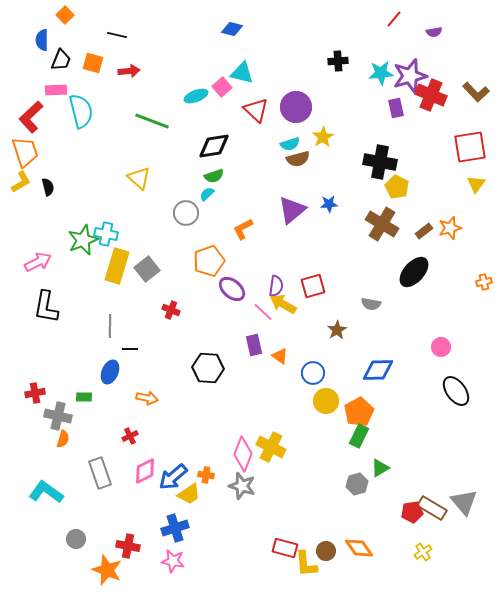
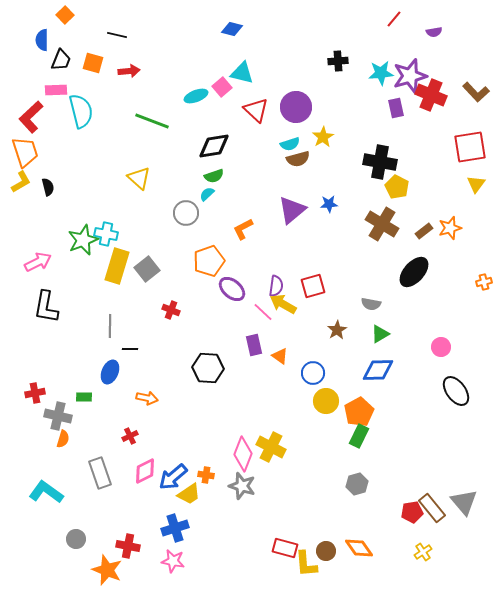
green triangle at (380, 468): moved 134 px up
brown rectangle at (432, 508): rotated 20 degrees clockwise
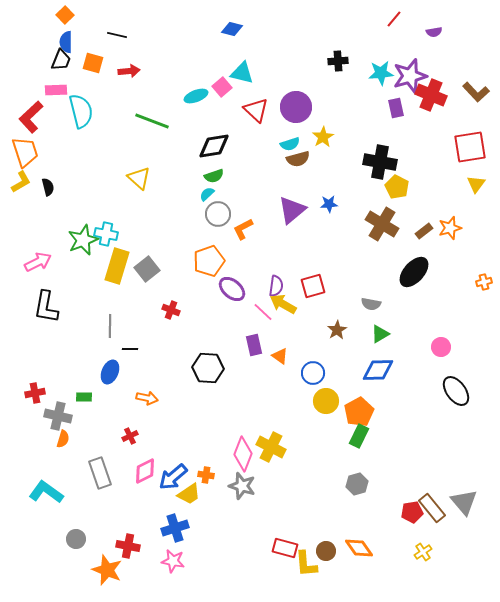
blue semicircle at (42, 40): moved 24 px right, 2 px down
gray circle at (186, 213): moved 32 px right, 1 px down
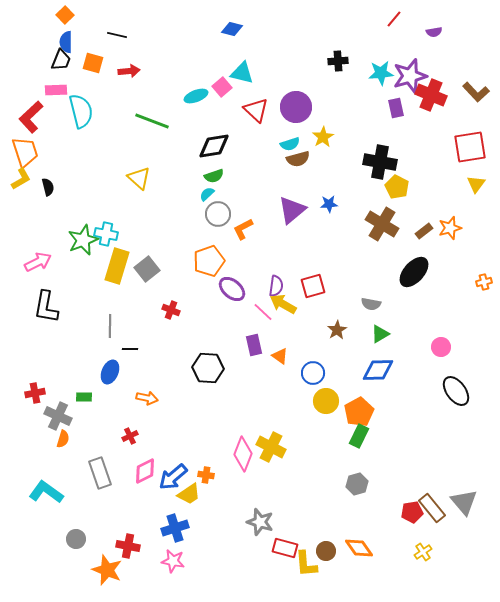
yellow L-shape at (21, 182): moved 3 px up
gray cross at (58, 416): rotated 12 degrees clockwise
gray star at (242, 486): moved 18 px right, 36 px down
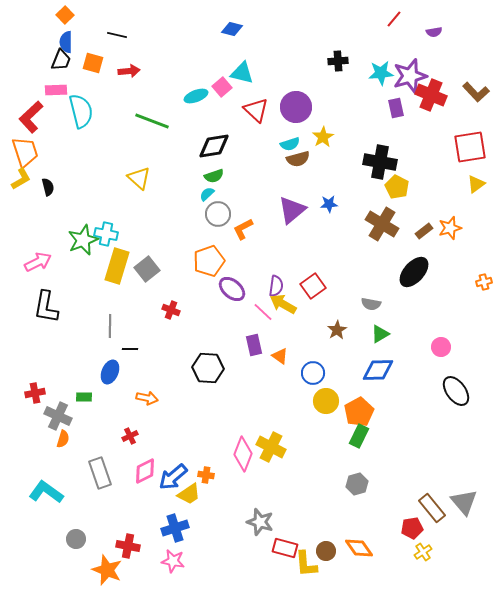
yellow triangle at (476, 184): rotated 18 degrees clockwise
red square at (313, 286): rotated 20 degrees counterclockwise
red pentagon at (412, 512): moved 16 px down
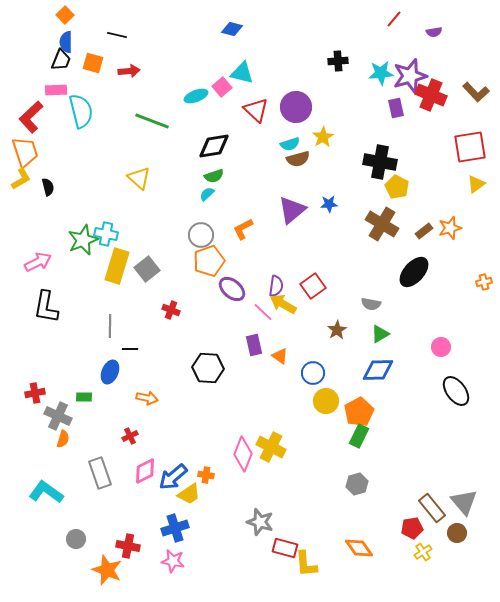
gray circle at (218, 214): moved 17 px left, 21 px down
brown circle at (326, 551): moved 131 px right, 18 px up
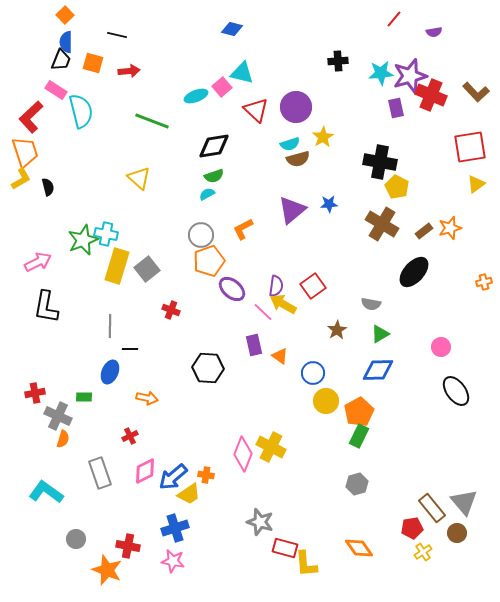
pink rectangle at (56, 90): rotated 35 degrees clockwise
cyan semicircle at (207, 194): rotated 14 degrees clockwise
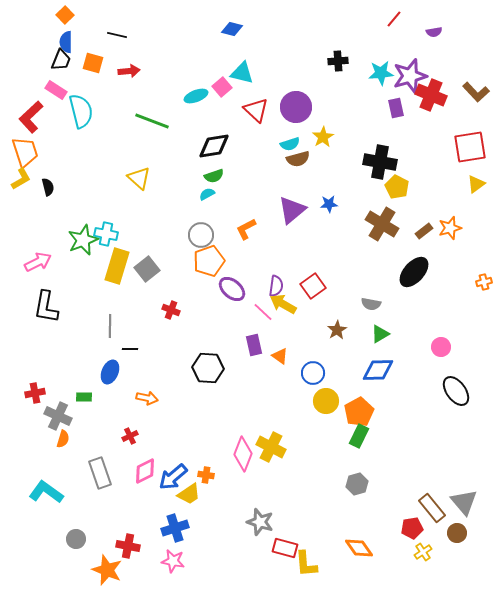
orange L-shape at (243, 229): moved 3 px right
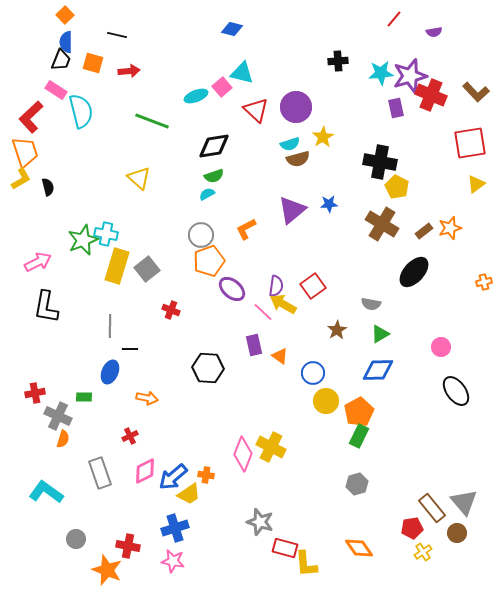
red square at (470, 147): moved 4 px up
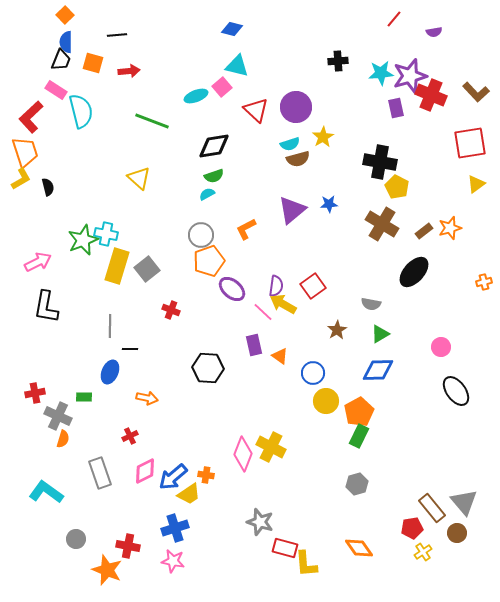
black line at (117, 35): rotated 18 degrees counterclockwise
cyan triangle at (242, 73): moved 5 px left, 7 px up
